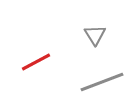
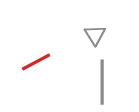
gray line: rotated 69 degrees counterclockwise
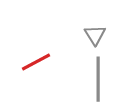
gray line: moved 4 px left, 3 px up
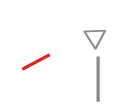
gray triangle: moved 2 px down
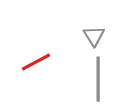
gray triangle: moved 1 px left, 1 px up
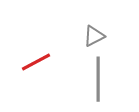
gray triangle: rotated 35 degrees clockwise
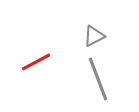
gray line: rotated 21 degrees counterclockwise
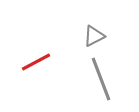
gray line: moved 3 px right
